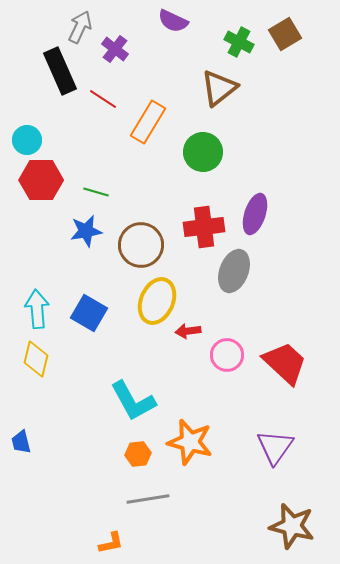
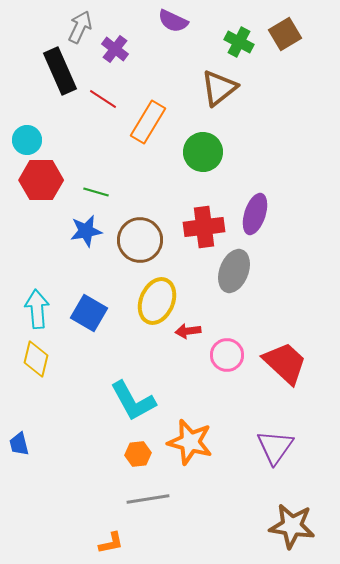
brown circle: moved 1 px left, 5 px up
blue trapezoid: moved 2 px left, 2 px down
brown star: rotated 6 degrees counterclockwise
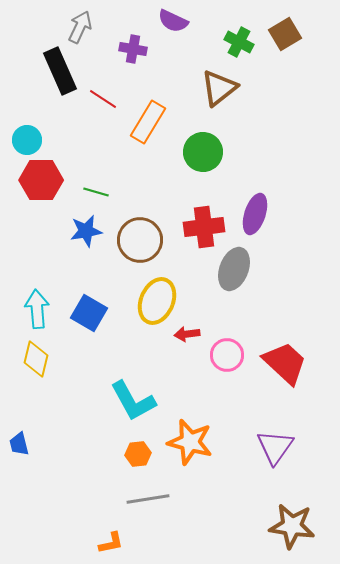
purple cross: moved 18 px right; rotated 28 degrees counterclockwise
gray ellipse: moved 2 px up
red arrow: moved 1 px left, 3 px down
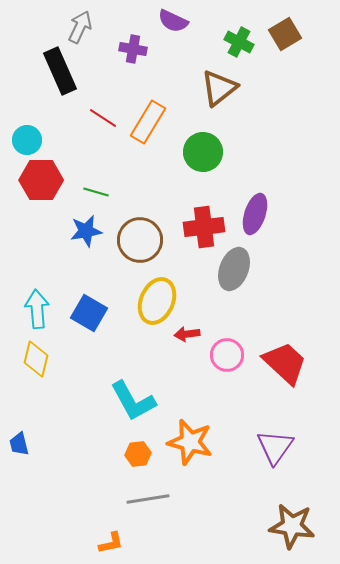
red line: moved 19 px down
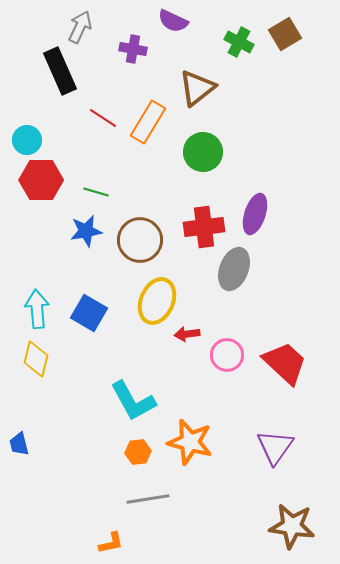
brown triangle: moved 22 px left
orange hexagon: moved 2 px up
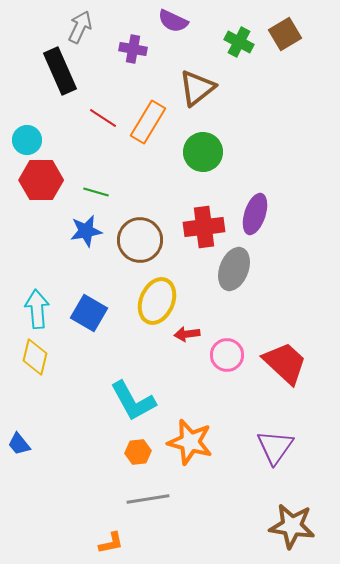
yellow diamond: moved 1 px left, 2 px up
blue trapezoid: rotated 25 degrees counterclockwise
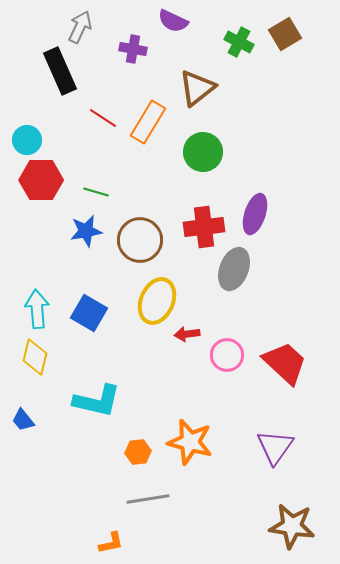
cyan L-shape: moved 36 px left; rotated 48 degrees counterclockwise
blue trapezoid: moved 4 px right, 24 px up
